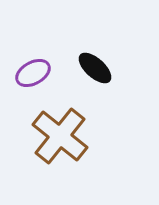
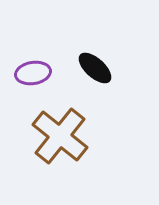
purple ellipse: rotated 20 degrees clockwise
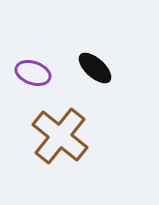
purple ellipse: rotated 28 degrees clockwise
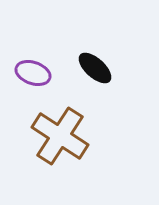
brown cross: rotated 6 degrees counterclockwise
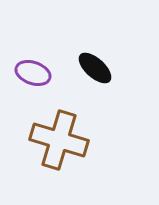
brown cross: moved 1 px left, 4 px down; rotated 16 degrees counterclockwise
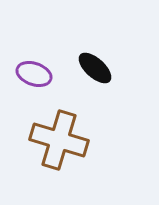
purple ellipse: moved 1 px right, 1 px down
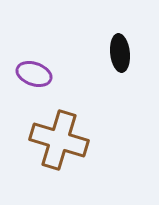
black ellipse: moved 25 px right, 15 px up; rotated 42 degrees clockwise
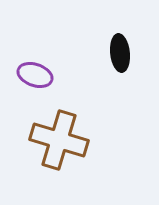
purple ellipse: moved 1 px right, 1 px down
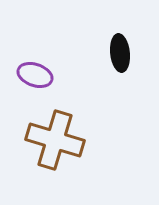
brown cross: moved 4 px left
